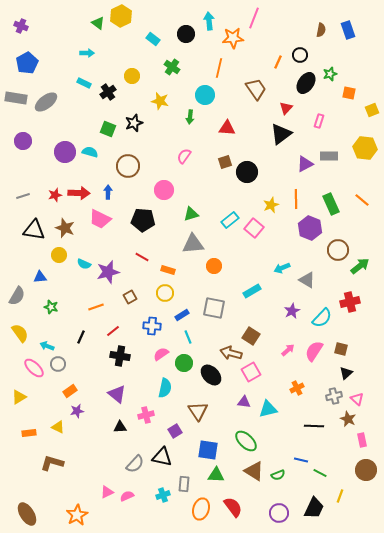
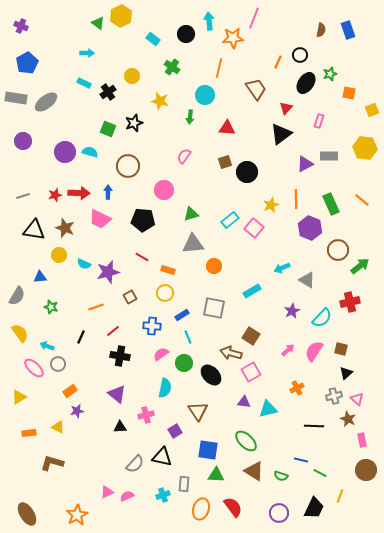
green semicircle at (278, 475): moved 3 px right, 1 px down; rotated 40 degrees clockwise
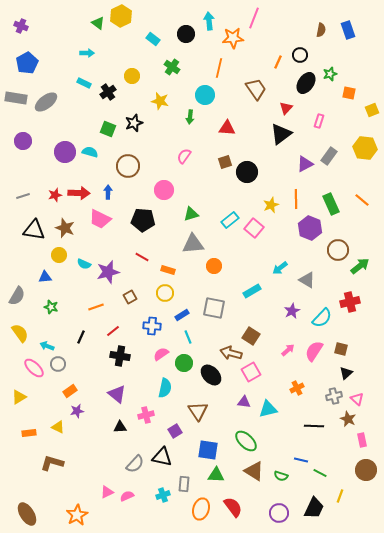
gray rectangle at (329, 156): rotated 54 degrees counterclockwise
cyan arrow at (282, 268): moved 2 px left; rotated 14 degrees counterclockwise
blue triangle at (40, 277): moved 5 px right
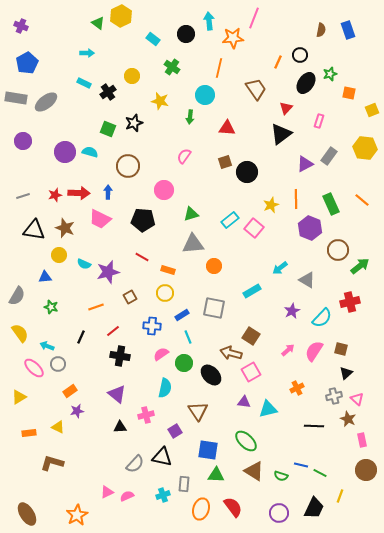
blue line at (301, 460): moved 5 px down
